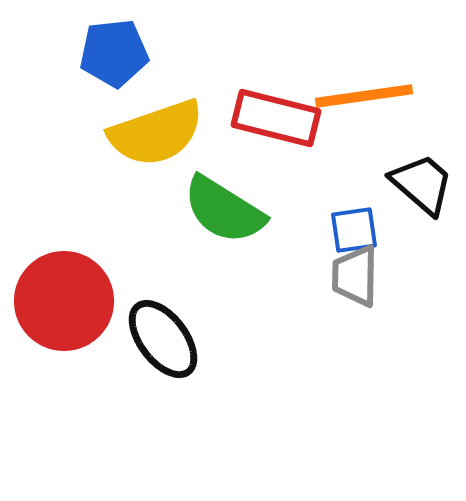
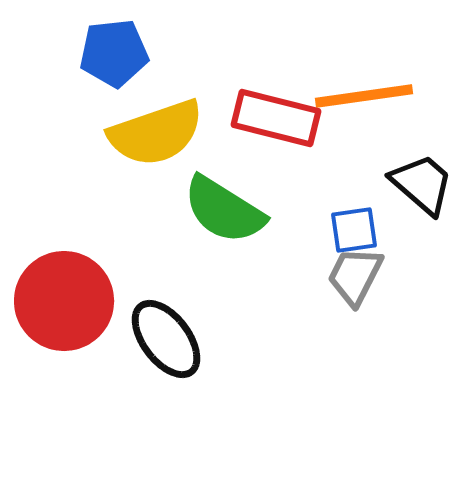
gray trapezoid: rotated 26 degrees clockwise
black ellipse: moved 3 px right
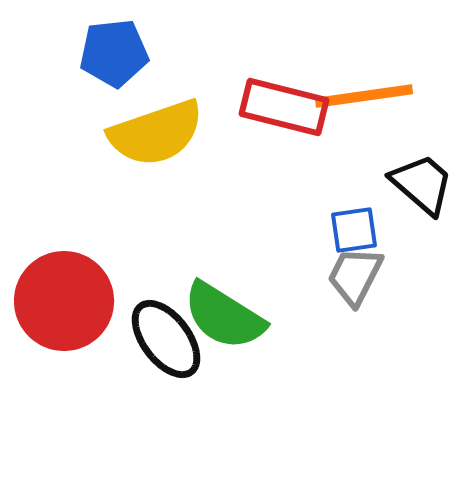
red rectangle: moved 8 px right, 11 px up
green semicircle: moved 106 px down
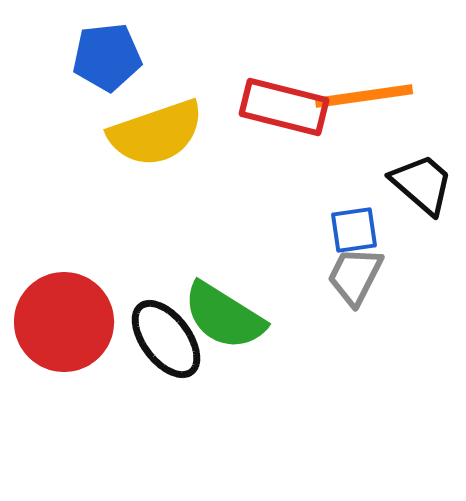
blue pentagon: moved 7 px left, 4 px down
red circle: moved 21 px down
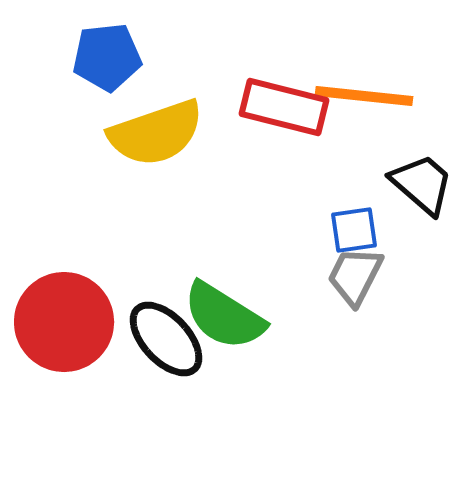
orange line: rotated 14 degrees clockwise
black ellipse: rotated 6 degrees counterclockwise
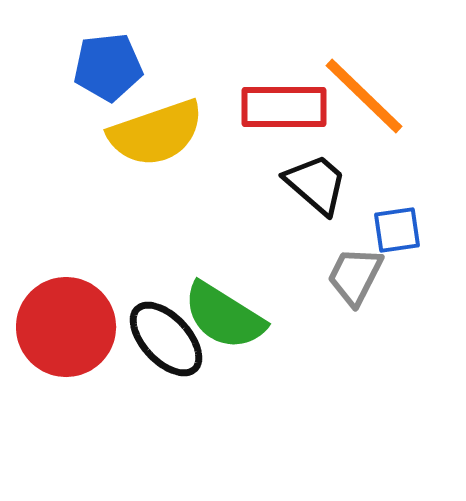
blue pentagon: moved 1 px right, 10 px down
orange line: rotated 38 degrees clockwise
red rectangle: rotated 14 degrees counterclockwise
black trapezoid: moved 106 px left
blue square: moved 43 px right
red circle: moved 2 px right, 5 px down
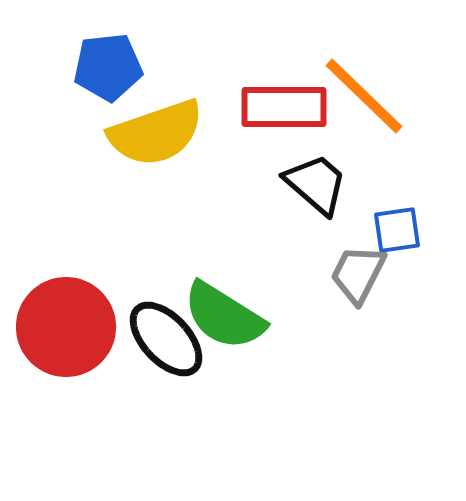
gray trapezoid: moved 3 px right, 2 px up
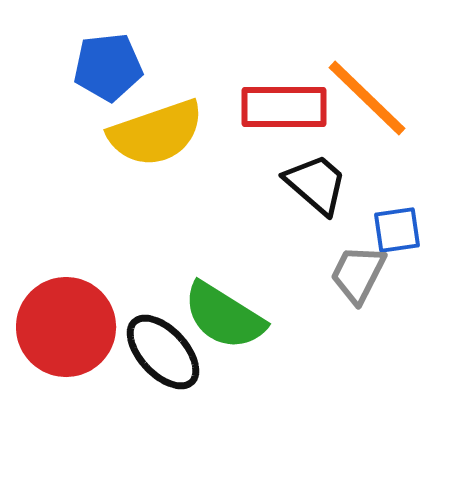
orange line: moved 3 px right, 2 px down
black ellipse: moved 3 px left, 13 px down
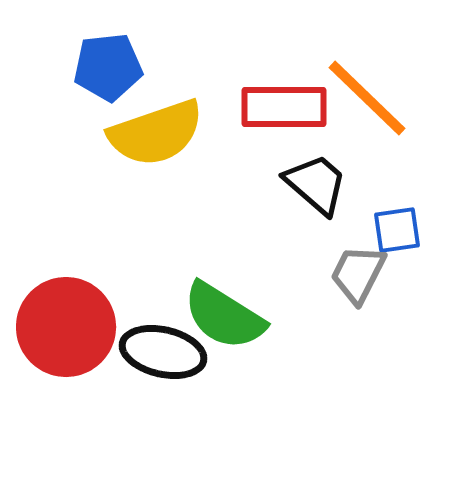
black ellipse: rotated 34 degrees counterclockwise
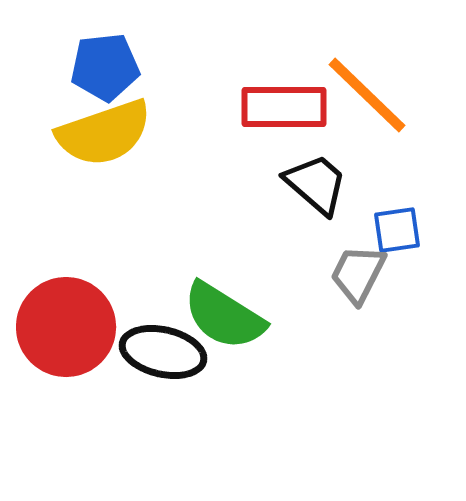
blue pentagon: moved 3 px left
orange line: moved 3 px up
yellow semicircle: moved 52 px left
